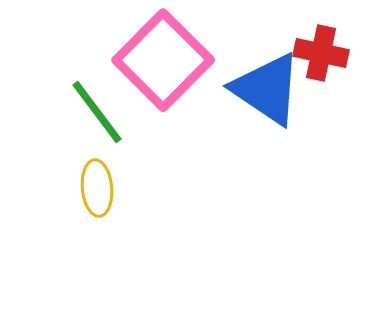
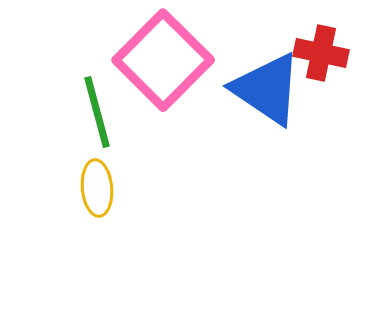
green line: rotated 22 degrees clockwise
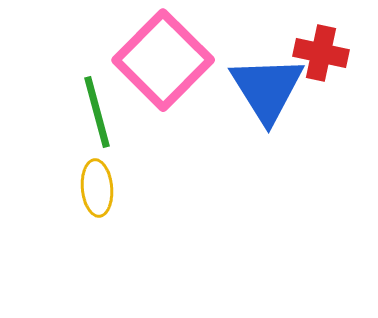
blue triangle: rotated 24 degrees clockwise
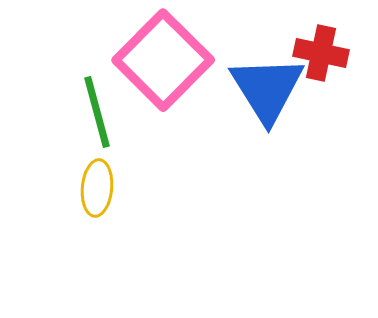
yellow ellipse: rotated 10 degrees clockwise
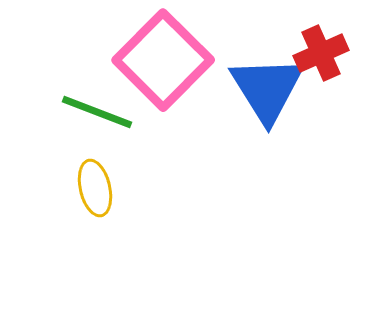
red cross: rotated 36 degrees counterclockwise
green line: rotated 54 degrees counterclockwise
yellow ellipse: moved 2 px left; rotated 18 degrees counterclockwise
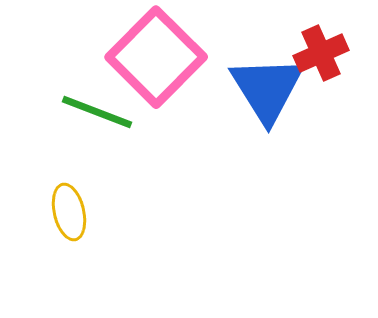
pink square: moved 7 px left, 3 px up
yellow ellipse: moved 26 px left, 24 px down
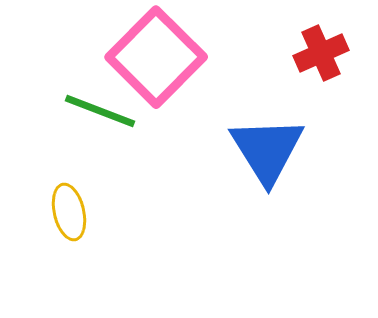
blue triangle: moved 61 px down
green line: moved 3 px right, 1 px up
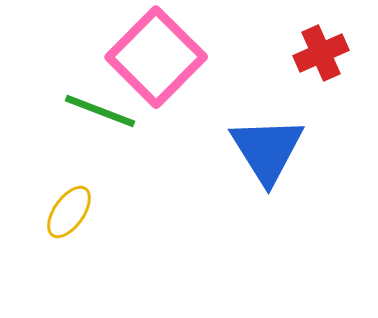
yellow ellipse: rotated 48 degrees clockwise
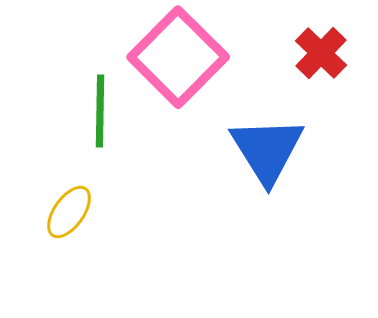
red cross: rotated 22 degrees counterclockwise
pink square: moved 22 px right
green line: rotated 70 degrees clockwise
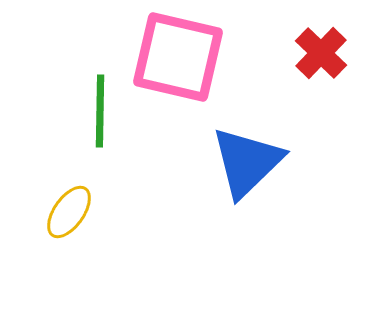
pink square: rotated 32 degrees counterclockwise
blue triangle: moved 20 px left, 12 px down; rotated 18 degrees clockwise
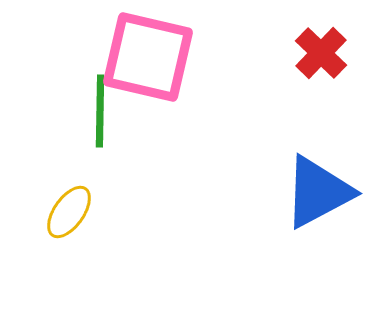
pink square: moved 30 px left
blue triangle: moved 71 px right, 30 px down; rotated 16 degrees clockwise
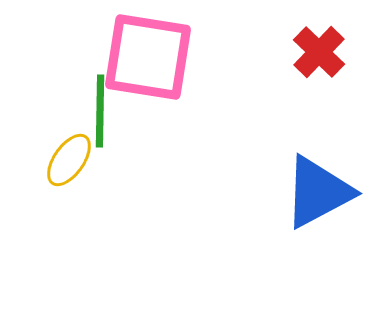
red cross: moved 2 px left, 1 px up
pink square: rotated 4 degrees counterclockwise
yellow ellipse: moved 52 px up
